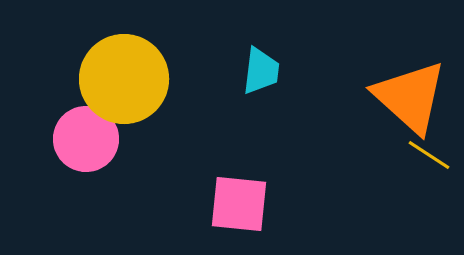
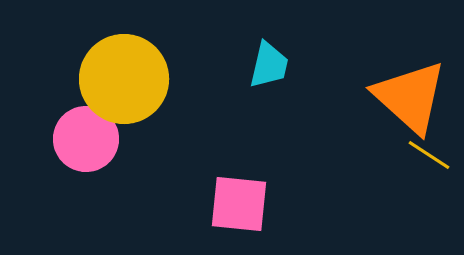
cyan trapezoid: moved 8 px right, 6 px up; rotated 6 degrees clockwise
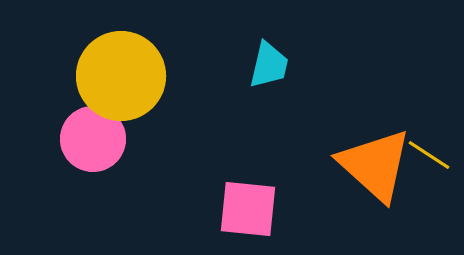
yellow circle: moved 3 px left, 3 px up
orange triangle: moved 35 px left, 68 px down
pink circle: moved 7 px right
pink square: moved 9 px right, 5 px down
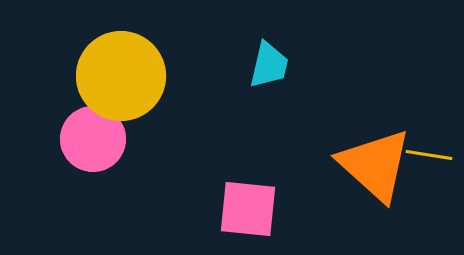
yellow line: rotated 24 degrees counterclockwise
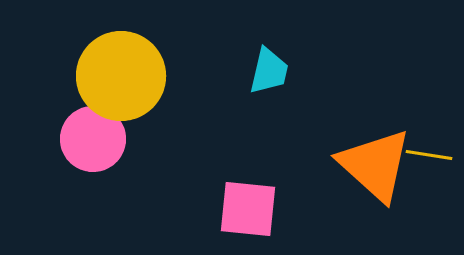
cyan trapezoid: moved 6 px down
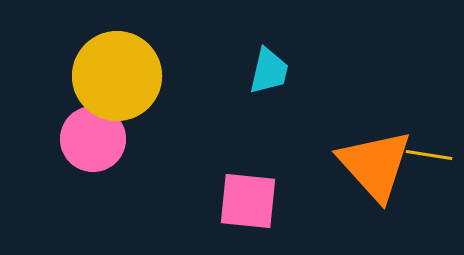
yellow circle: moved 4 px left
orange triangle: rotated 6 degrees clockwise
pink square: moved 8 px up
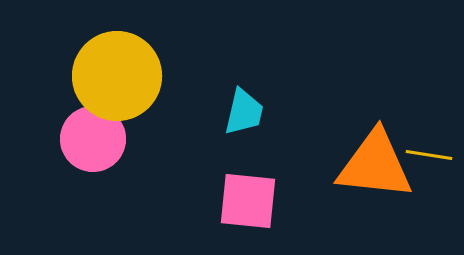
cyan trapezoid: moved 25 px left, 41 px down
orange triangle: rotated 42 degrees counterclockwise
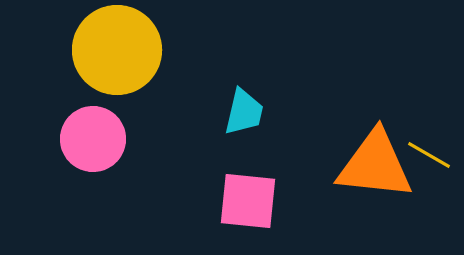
yellow circle: moved 26 px up
yellow line: rotated 21 degrees clockwise
